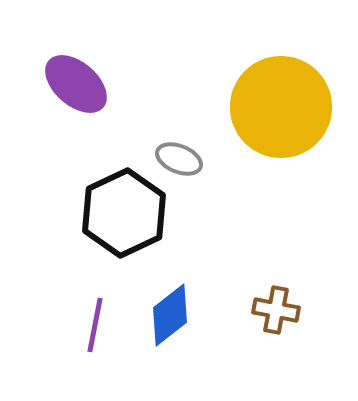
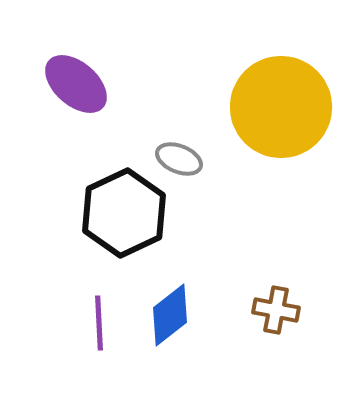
purple line: moved 4 px right, 2 px up; rotated 14 degrees counterclockwise
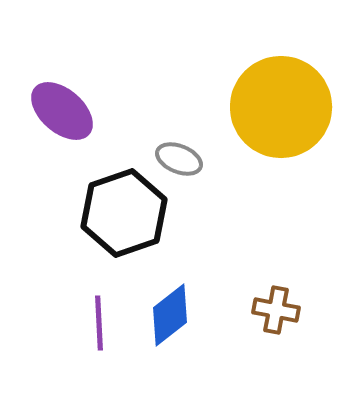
purple ellipse: moved 14 px left, 27 px down
black hexagon: rotated 6 degrees clockwise
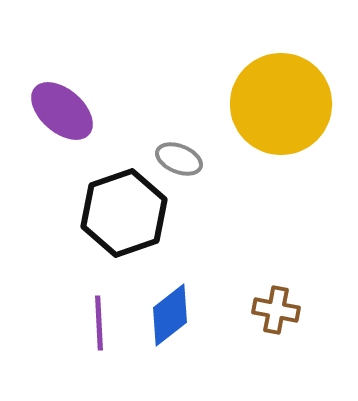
yellow circle: moved 3 px up
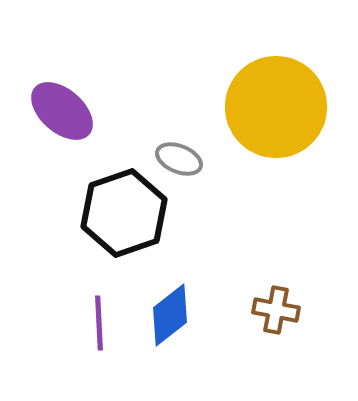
yellow circle: moved 5 px left, 3 px down
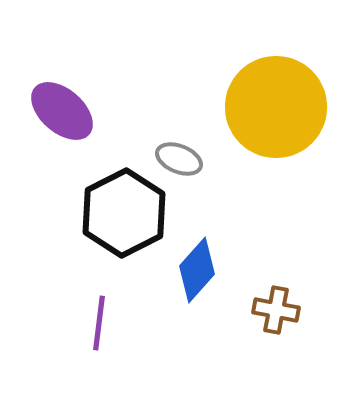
black hexagon: rotated 8 degrees counterclockwise
blue diamond: moved 27 px right, 45 px up; rotated 10 degrees counterclockwise
purple line: rotated 10 degrees clockwise
